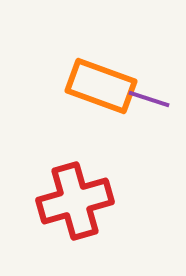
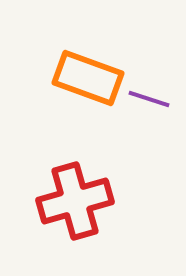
orange rectangle: moved 13 px left, 8 px up
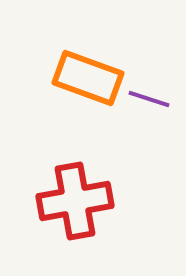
red cross: rotated 6 degrees clockwise
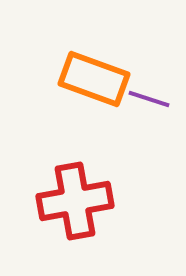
orange rectangle: moved 6 px right, 1 px down
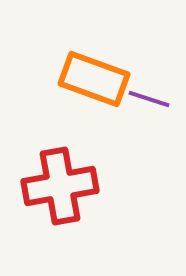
red cross: moved 15 px left, 15 px up
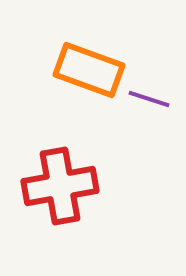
orange rectangle: moved 5 px left, 9 px up
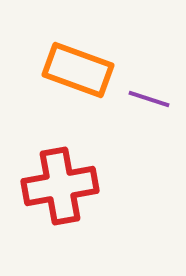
orange rectangle: moved 11 px left
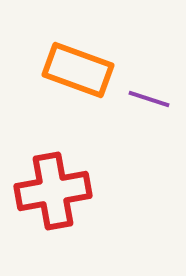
red cross: moved 7 px left, 5 px down
